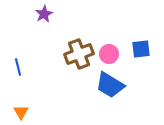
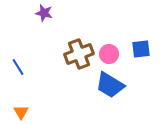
purple star: moved 1 px up; rotated 30 degrees counterclockwise
blue line: rotated 18 degrees counterclockwise
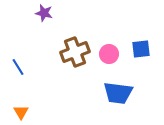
brown cross: moved 4 px left, 2 px up
blue trapezoid: moved 8 px right, 8 px down; rotated 24 degrees counterclockwise
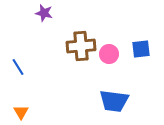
brown cross: moved 6 px right, 6 px up; rotated 16 degrees clockwise
blue trapezoid: moved 4 px left, 8 px down
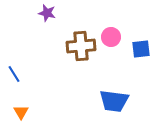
purple star: moved 3 px right
pink circle: moved 2 px right, 17 px up
blue line: moved 4 px left, 7 px down
